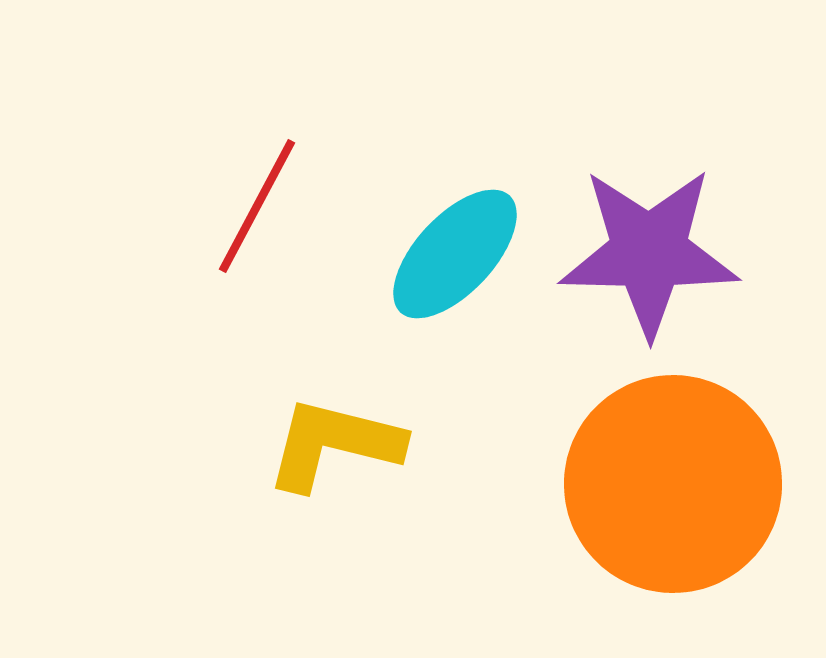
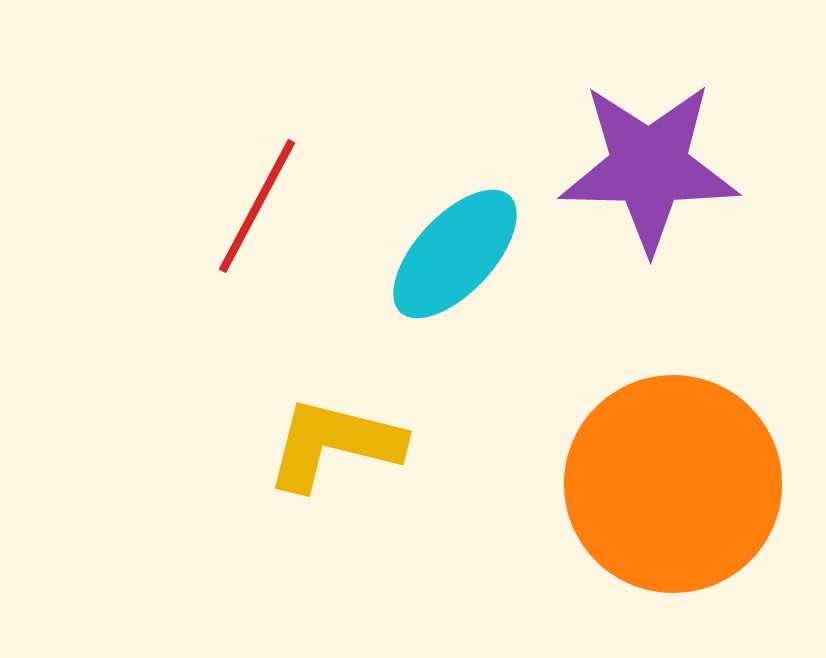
purple star: moved 85 px up
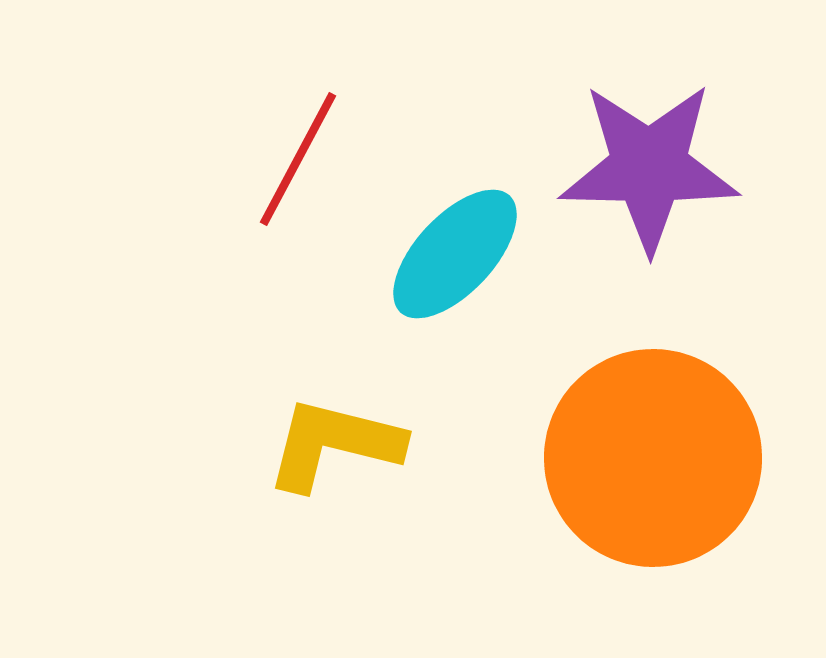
red line: moved 41 px right, 47 px up
orange circle: moved 20 px left, 26 px up
